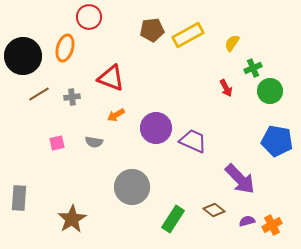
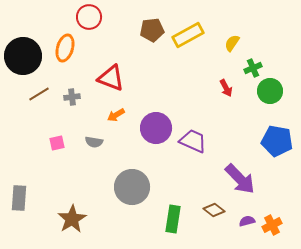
green rectangle: rotated 24 degrees counterclockwise
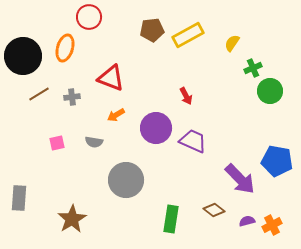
red arrow: moved 40 px left, 8 px down
blue pentagon: moved 20 px down
gray circle: moved 6 px left, 7 px up
green rectangle: moved 2 px left
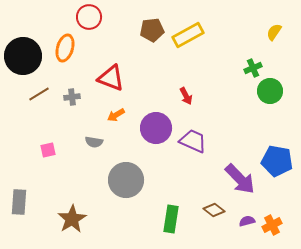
yellow semicircle: moved 42 px right, 11 px up
pink square: moved 9 px left, 7 px down
gray rectangle: moved 4 px down
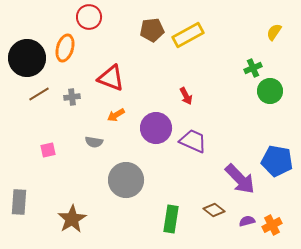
black circle: moved 4 px right, 2 px down
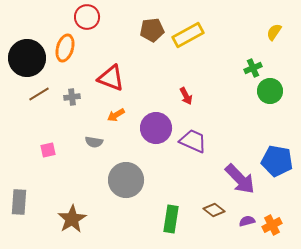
red circle: moved 2 px left
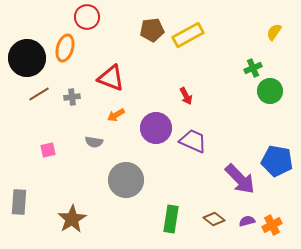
brown diamond: moved 9 px down
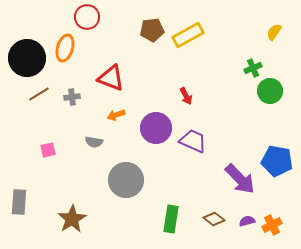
orange arrow: rotated 12 degrees clockwise
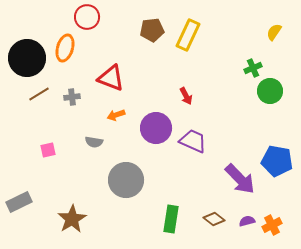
yellow rectangle: rotated 36 degrees counterclockwise
gray rectangle: rotated 60 degrees clockwise
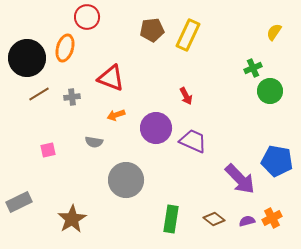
orange cross: moved 7 px up
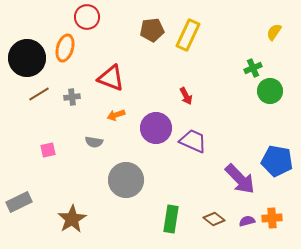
orange cross: rotated 24 degrees clockwise
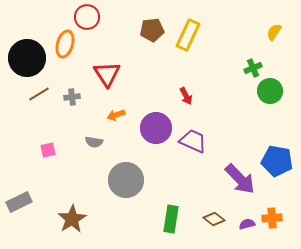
orange ellipse: moved 4 px up
red triangle: moved 4 px left, 4 px up; rotated 36 degrees clockwise
purple semicircle: moved 3 px down
